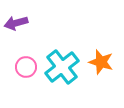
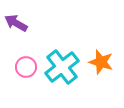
purple arrow: rotated 45 degrees clockwise
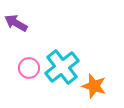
orange star: moved 7 px left, 24 px down
pink circle: moved 3 px right, 1 px down
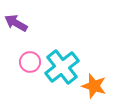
pink circle: moved 1 px right, 6 px up
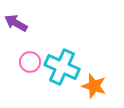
cyan cross: rotated 28 degrees counterclockwise
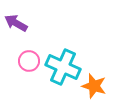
pink circle: moved 1 px left, 1 px up
cyan cross: moved 1 px right
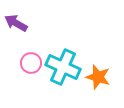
pink circle: moved 2 px right, 2 px down
orange star: moved 4 px right, 9 px up
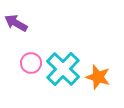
cyan cross: moved 2 px down; rotated 20 degrees clockwise
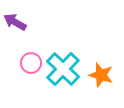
purple arrow: moved 1 px left, 1 px up
orange star: moved 3 px right, 2 px up
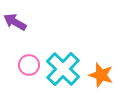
pink circle: moved 2 px left, 2 px down
